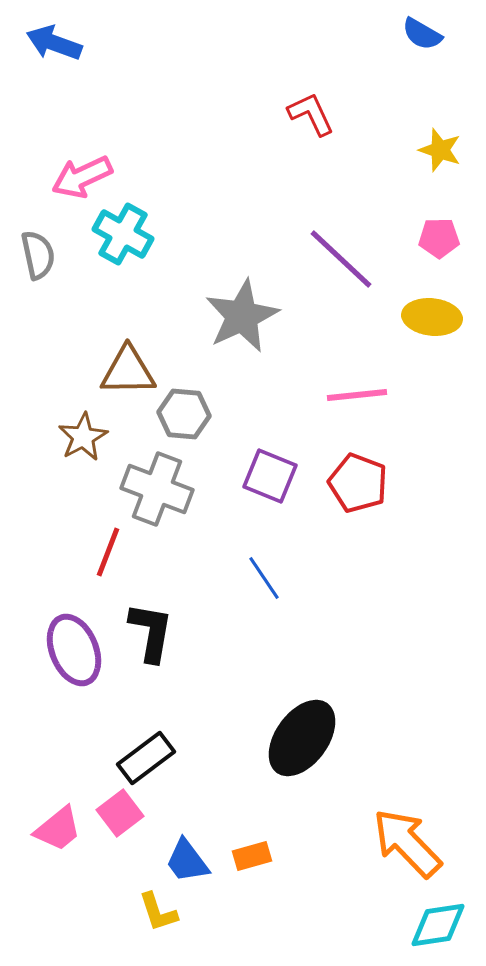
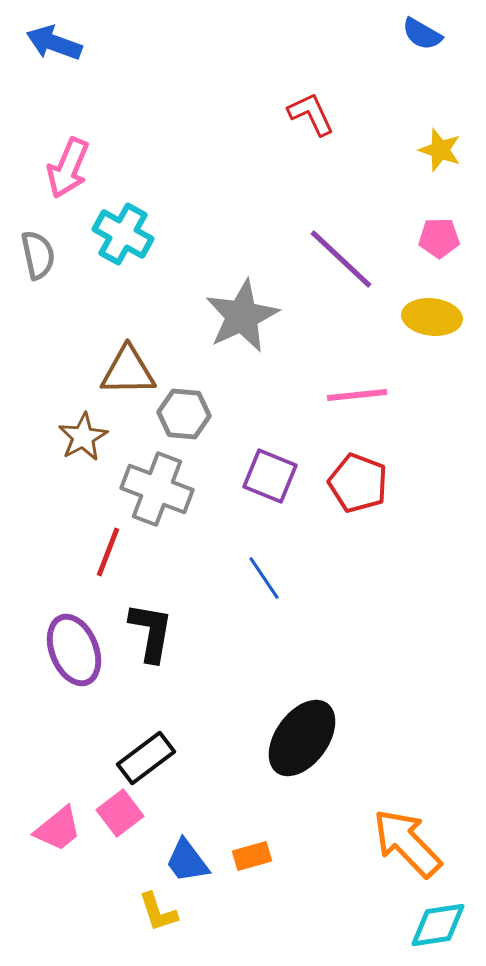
pink arrow: moved 14 px left, 9 px up; rotated 42 degrees counterclockwise
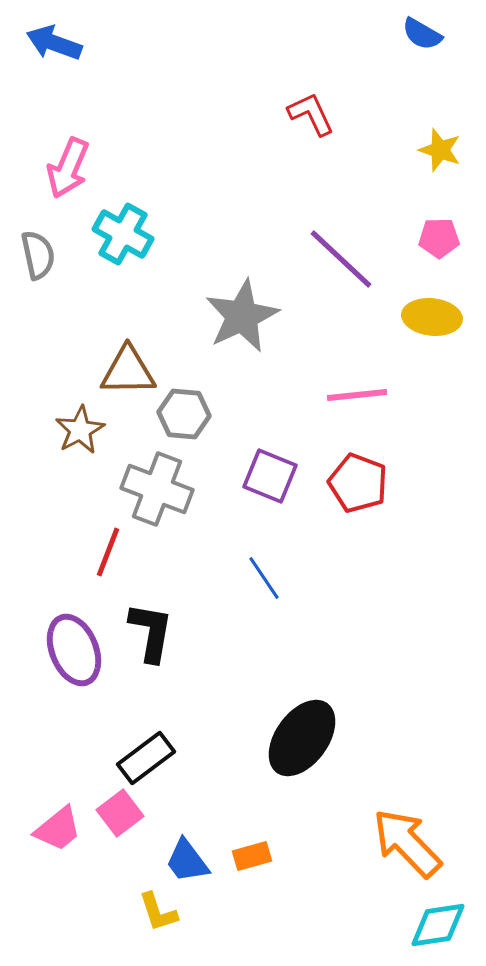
brown star: moved 3 px left, 7 px up
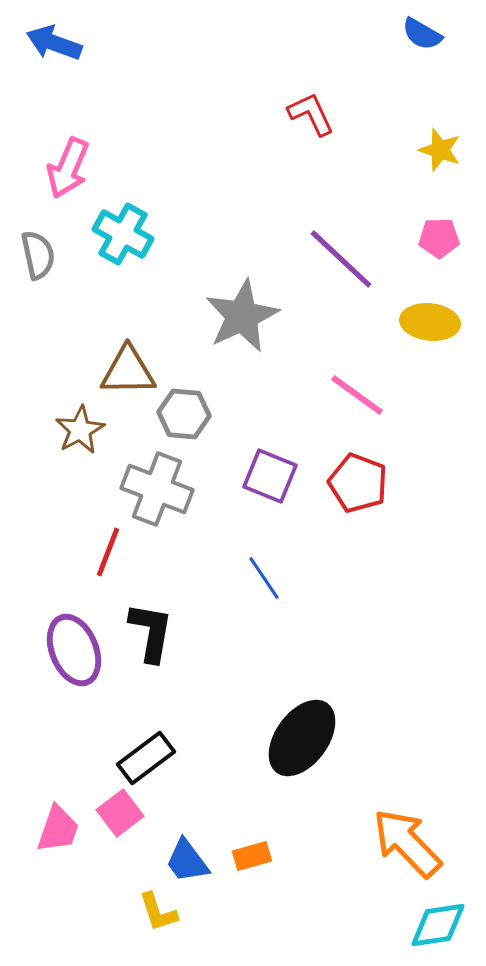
yellow ellipse: moved 2 px left, 5 px down
pink line: rotated 42 degrees clockwise
pink trapezoid: rotated 32 degrees counterclockwise
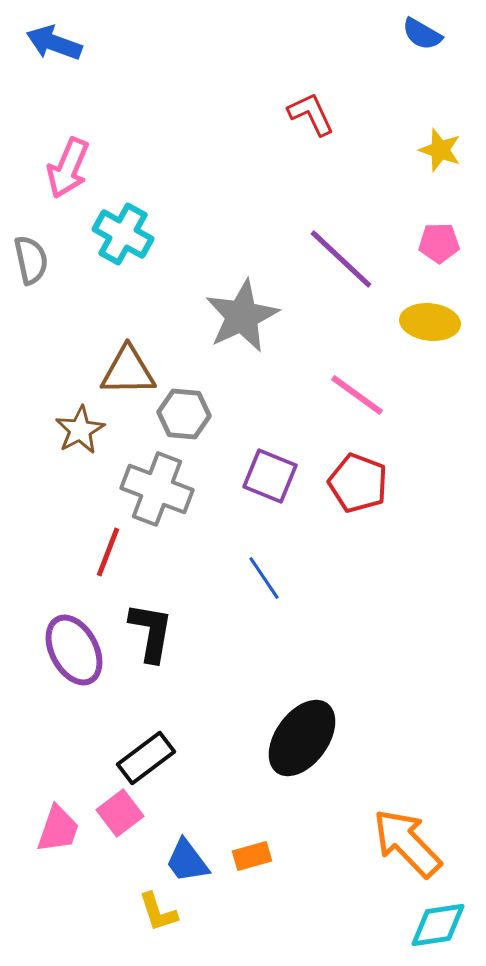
pink pentagon: moved 5 px down
gray semicircle: moved 7 px left, 5 px down
purple ellipse: rotated 6 degrees counterclockwise
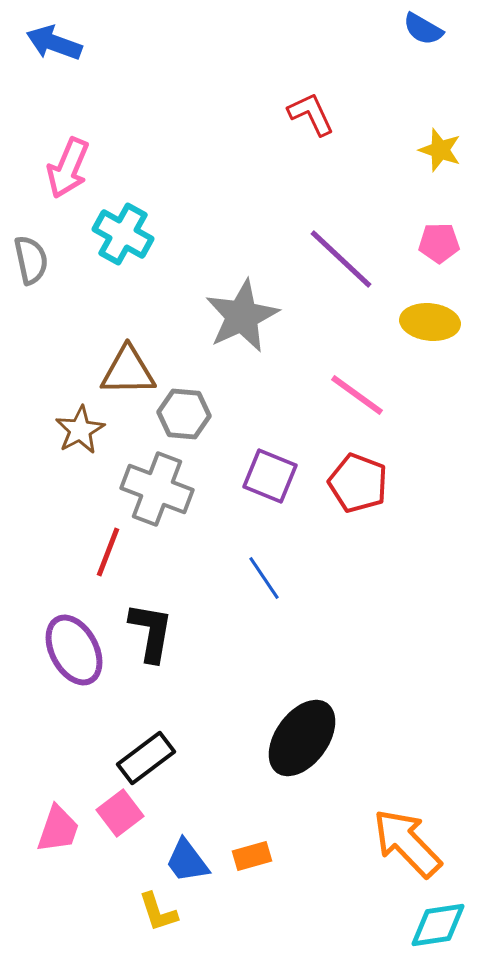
blue semicircle: moved 1 px right, 5 px up
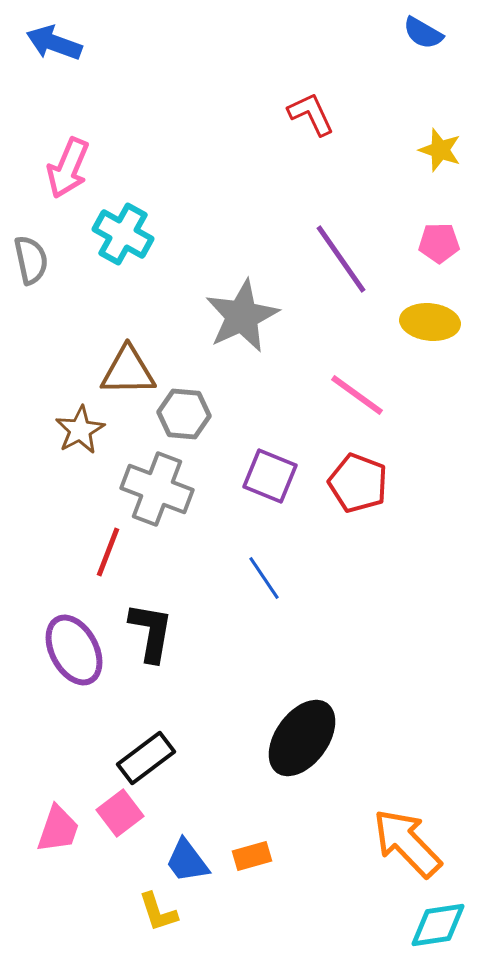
blue semicircle: moved 4 px down
purple line: rotated 12 degrees clockwise
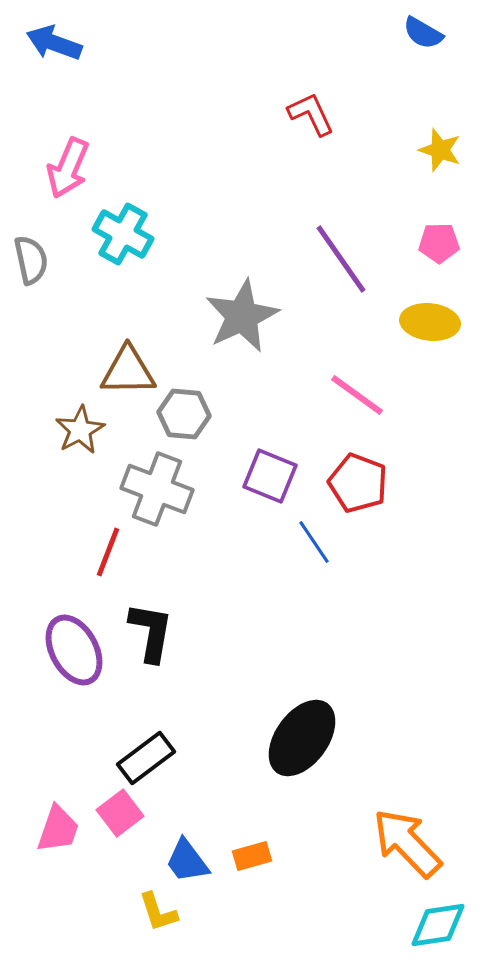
blue line: moved 50 px right, 36 px up
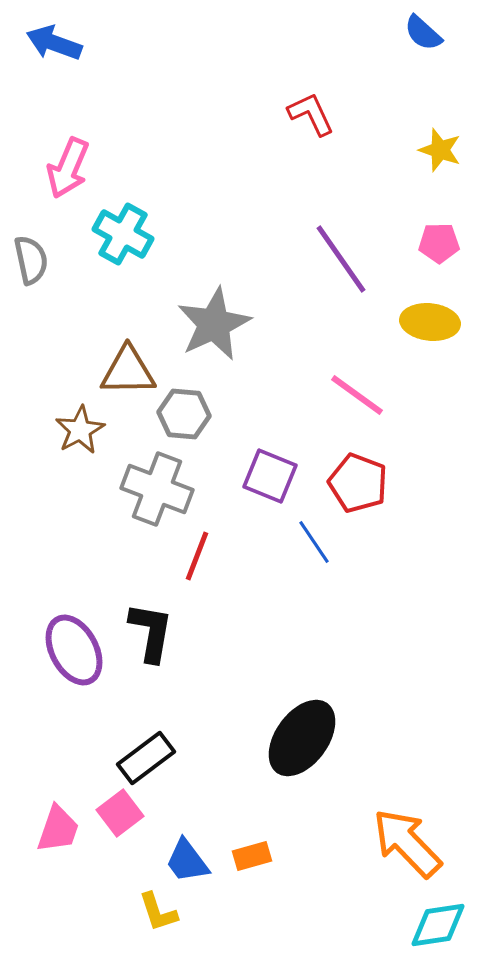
blue semicircle: rotated 12 degrees clockwise
gray star: moved 28 px left, 8 px down
red line: moved 89 px right, 4 px down
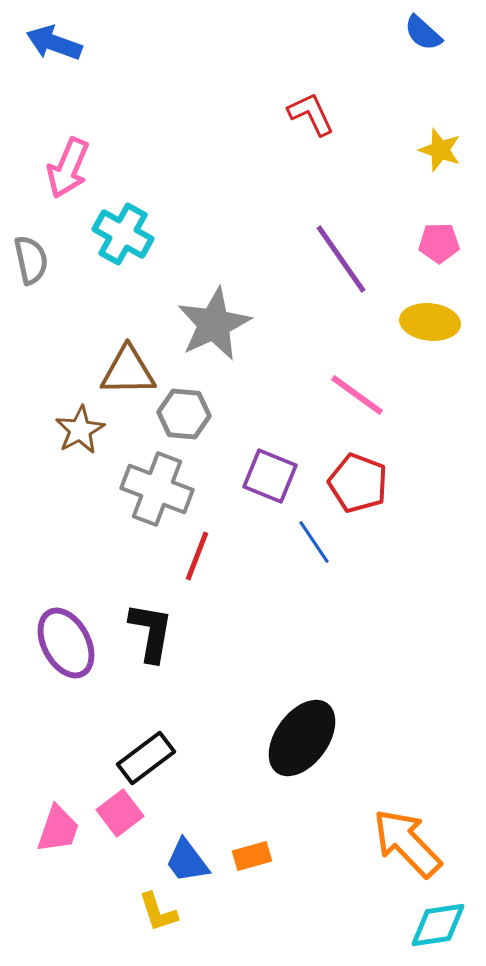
purple ellipse: moved 8 px left, 7 px up
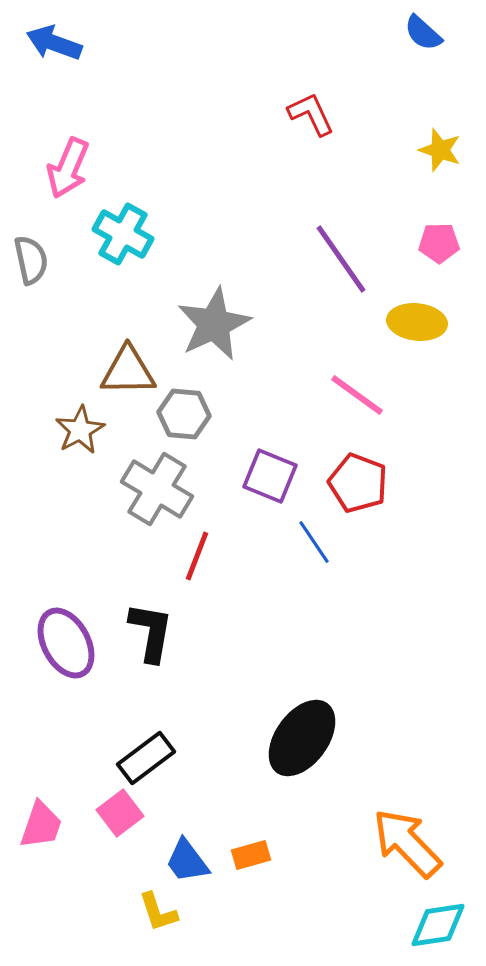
yellow ellipse: moved 13 px left
gray cross: rotated 10 degrees clockwise
pink trapezoid: moved 17 px left, 4 px up
orange rectangle: moved 1 px left, 1 px up
